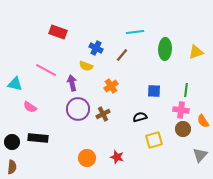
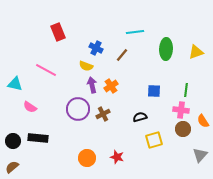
red rectangle: rotated 48 degrees clockwise
green ellipse: moved 1 px right
purple arrow: moved 20 px right, 2 px down
black circle: moved 1 px right, 1 px up
brown semicircle: rotated 136 degrees counterclockwise
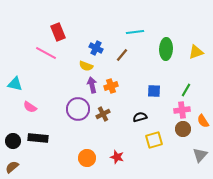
pink line: moved 17 px up
orange cross: rotated 16 degrees clockwise
green line: rotated 24 degrees clockwise
pink cross: moved 1 px right; rotated 14 degrees counterclockwise
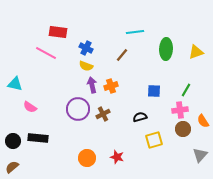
red rectangle: rotated 60 degrees counterclockwise
blue cross: moved 10 px left
pink cross: moved 2 px left
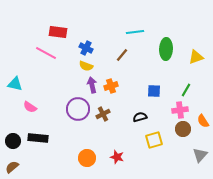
yellow triangle: moved 5 px down
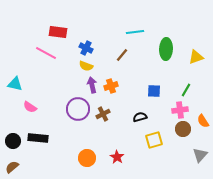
red star: rotated 16 degrees clockwise
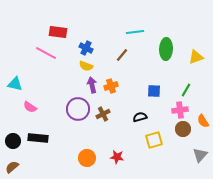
red star: rotated 24 degrees counterclockwise
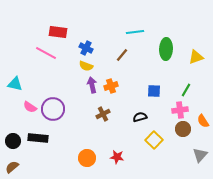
purple circle: moved 25 px left
yellow square: rotated 30 degrees counterclockwise
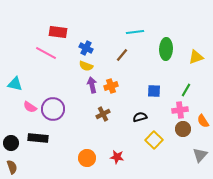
black circle: moved 2 px left, 2 px down
brown semicircle: rotated 112 degrees clockwise
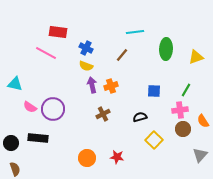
brown semicircle: moved 3 px right, 2 px down
